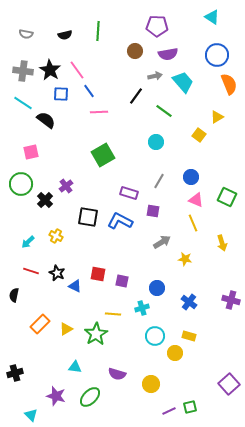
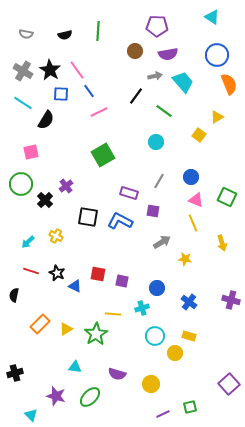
gray cross at (23, 71): rotated 24 degrees clockwise
pink line at (99, 112): rotated 24 degrees counterclockwise
black semicircle at (46, 120): rotated 84 degrees clockwise
purple line at (169, 411): moved 6 px left, 3 px down
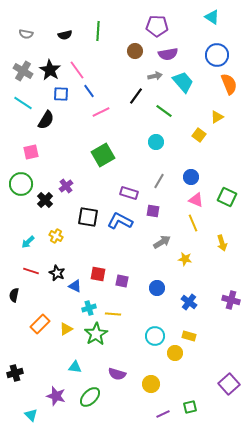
pink line at (99, 112): moved 2 px right
cyan cross at (142, 308): moved 53 px left
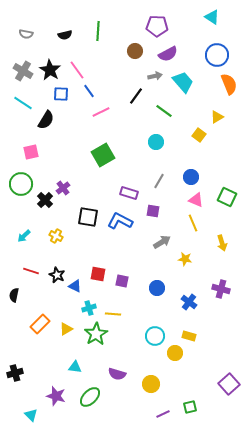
purple semicircle at (168, 54): rotated 18 degrees counterclockwise
purple cross at (66, 186): moved 3 px left, 2 px down
cyan arrow at (28, 242): moved 4 px left, 6 px up
black star at (57, 273): moved 2 px down
purple cross at (231, 300): moved 10 px left, 11 px up
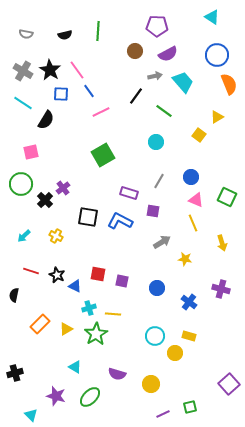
cyan triangle at (75, 367): rotated 24 degrees clockwise
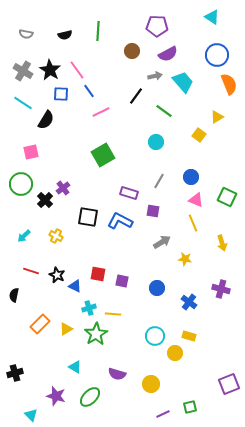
brown circle at (135, 51): moved 3 px left
purple square at (229, 384): rotated 20 degrees clockwise
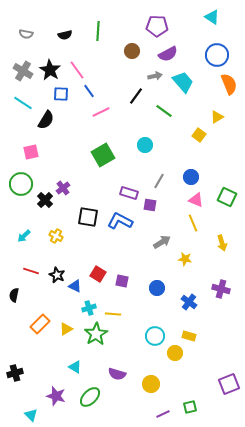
cyan circle at (156, 142): moved 11 px left, 3 px down
purple square at (153, 211): moved 3 px left, 6 px up
red square at (98, 274): rotated 21 degrees clockwise
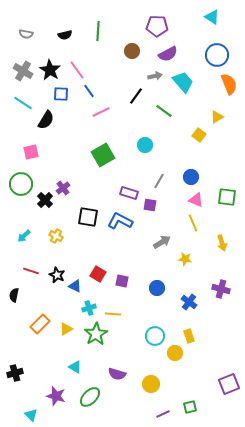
green square at (227, 197): rotated 18 degrees counterclockwise
yellow rectangle at (189, 336): rotated 56 degrees clockwise
